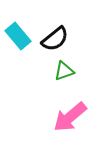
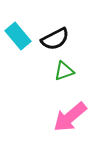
black semicircle: rotated 12 degrees clockwise
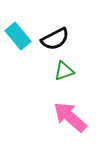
pink arrow: rotated 81 degrees clockwise
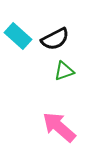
cyan rectangle: rotated 8 degrees counterclockwise
pink arrow: moved 11 px left, 10 px down
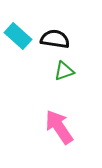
black semicircle: rotated 144 degrees counterclockwise
pink arrow: rotated 15 degrees clockwise
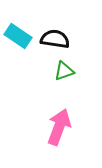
cyan rectangle: rotated 8 degrees counterclockwise
pink arrow: rotated 54 degrees clockwise
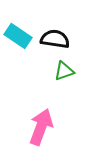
pink arrow: moved 18 px left
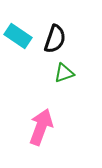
black semicircle: rotated 100 degrees clockwise
green triangle: moved 2 px down
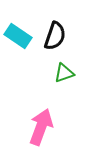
black semicircle: moved 3 px up
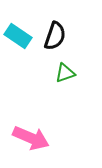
green triangle: moved 1 px right
pink arrow: moved 10 px left, 11 px down; rotated 93 degrees clockwise
